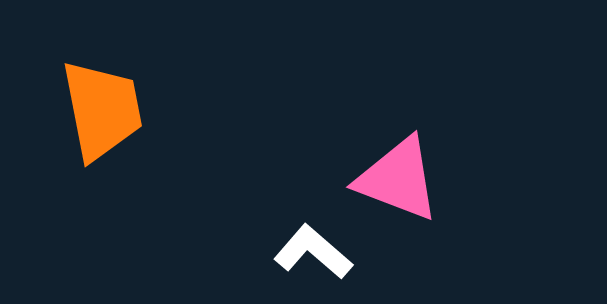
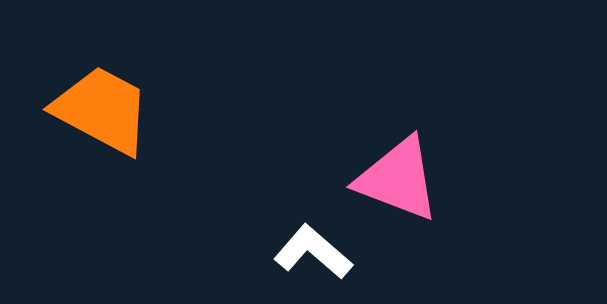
orange trapezoid: rotated 51 degrees counterclockwise
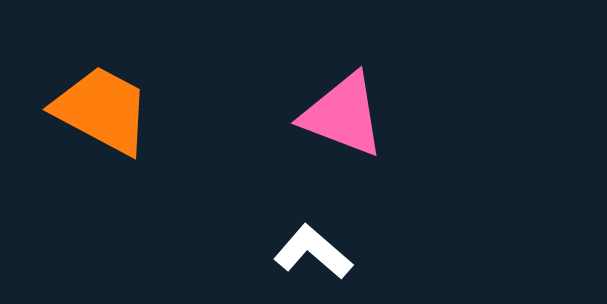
pink triangle: moved 55 px left, 64 px up
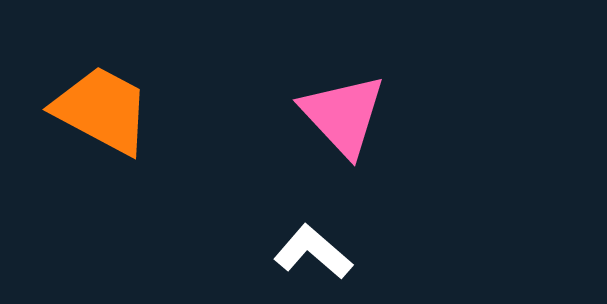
pink triangle: rotated 26 degrees clockwise
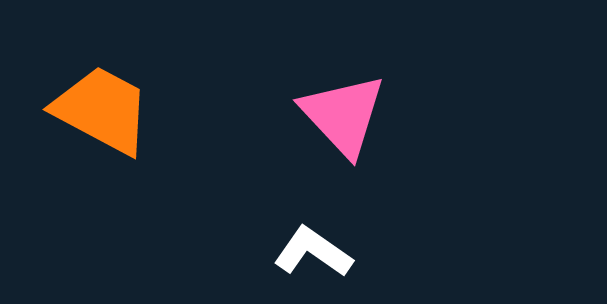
white L-shape: rotated 6 degrees counterclockwise
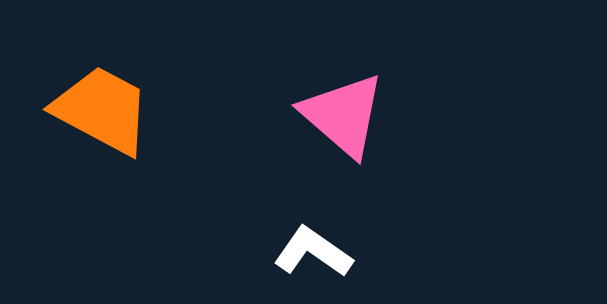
pink triangle: rotated 6 degrees counterclockwise
